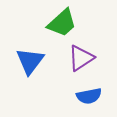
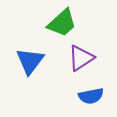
blue semicircle: moved 2 px right
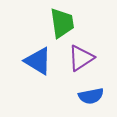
green trapezoid: rotated 56 degrees counterclockwise
blue triangle: moved 8 px right; rotated 36 degrees counterclockwise
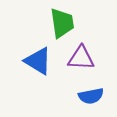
purple triangle: rotated 36 degrees clockwise
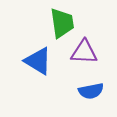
purple triangle: moved 3 px right, 6 px up
blue semicircle: moved 5 px up
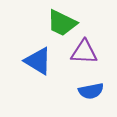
green trapezoid: rotated 124 degrees clockwise
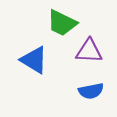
purple triangle: moved 5 px right, 1 px up
blue triangle: moved 4 px left, 1 px up
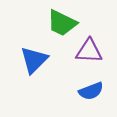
blue triangle: rotated 44 degrees clockwise
blue semicircle: rotated 10 degrees counterclockwise
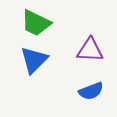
green trapezoid: moved 26 px left
purple triangle: moved 1 px right, 1 px up
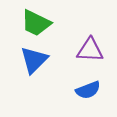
blue semicircle: moved 3 px left, 1 px up
